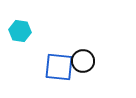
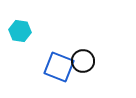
blue square: rotated 16 degrees clockwise
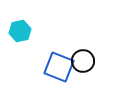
cyan hexagon: rotated 20 degrees counterclockwise
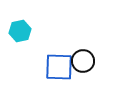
blue square: rotated 20 degrees counterclockwise
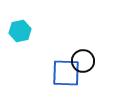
blue square: moved 7 px right, 6 px down
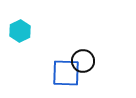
cyan hexagon: rotated 15 degrees counterclockwise
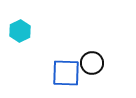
black circle: moved 9 px right, 2 px down
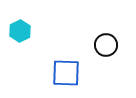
black circle: moved 14 px right, 18 px up
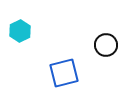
blue square: moved 2 px left; rotated 16 degrees counterclockwise
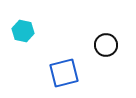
cyan hexagon: moved 3 px right; rotated 20 degrees counterclockwise
